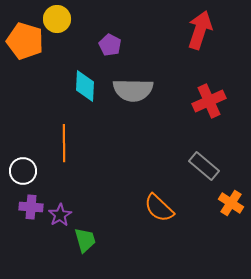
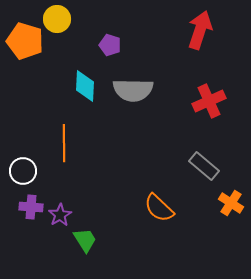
purple pentagon: rotated 10 degrees counterclockwise
green trapezoid: rotated 16 degrees counterclockwise
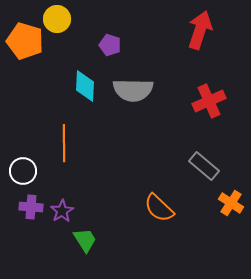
purple star: moved 2 px right, 4 px up
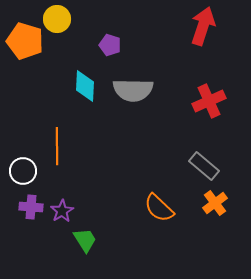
red arrow: moved 3 px right, 4 px up
orange line: moved 7 px left, 3 px down
orange cross: moved 16 px left; rotated 20 degrees clockwise
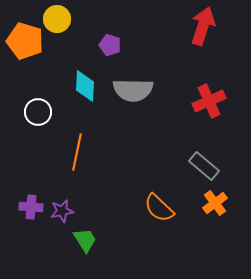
orange line: moved 20 px right, 6 px down; rotated 12 degrees clockwise
white circle: moved 15 px right, 59 px up
purple star: rotated 20 degrees clockwise
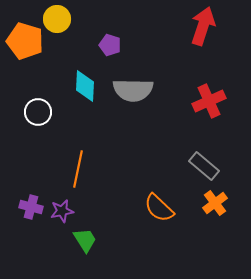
orange line: moved 1 px right, 17 px down
purple cross: rotated 10 degrees clockwise
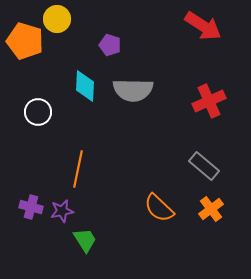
red arrow: rotated 105 degrees clockwise
orange cross: moved 4 px left, 6 px down
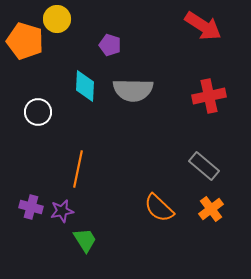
red cross: moved 5 px up; rotated 12 degrees clockwise
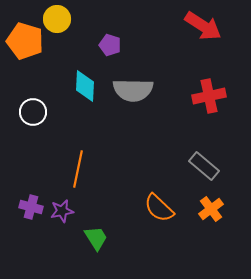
white circle: moved 5 px left
green trapezoid: moved 11 px right, 2 px up
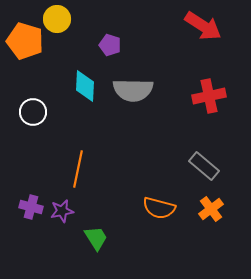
orange semicircle: rotated 28 degrees counterclockwise
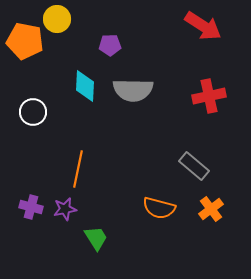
orange pentagon: rotated 6 degrees counterclockwise
purple pentagon: rotated 20 degrees counterclockwise
gray rectangle: moved 10 px left
purple star: moved 3 px right, 2 px up
